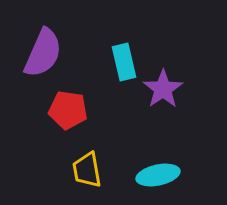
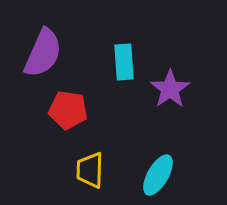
cyan rectangle: rotated 9 degrees clockwise
purple star: moved 7 px right
yellow trapezoid: moved 3 px right; rotated 12 degrees clockwise
cyan ellipse: rotated 48 degrees counterclockwise
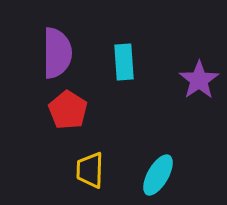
purple semicircle: moved 14 px right; rotated 24 degrees counterclockwise
purple star: moved 29 px right, 9 px up
red pentagon: rotated 24 degrees clockwise
